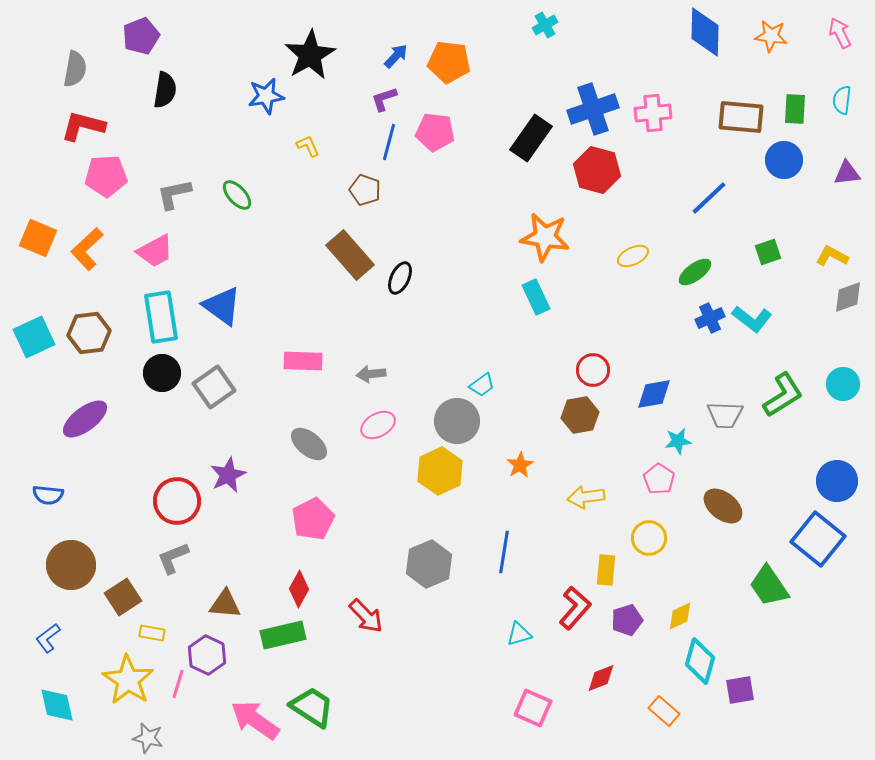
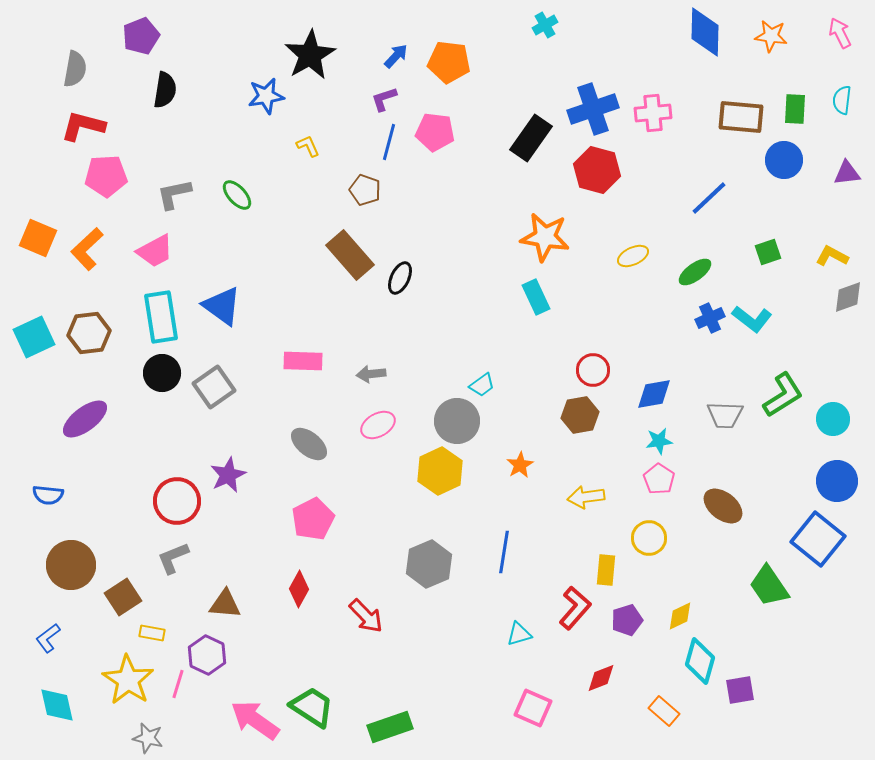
cyan circle at (843, 384): moved 10 px left, 35 px down
cyan star at (678, 441): moved 19 px left
green rectangle at (283, 635): moved 107 px right, 92 px down; rotated 6 degrees counterclockwise
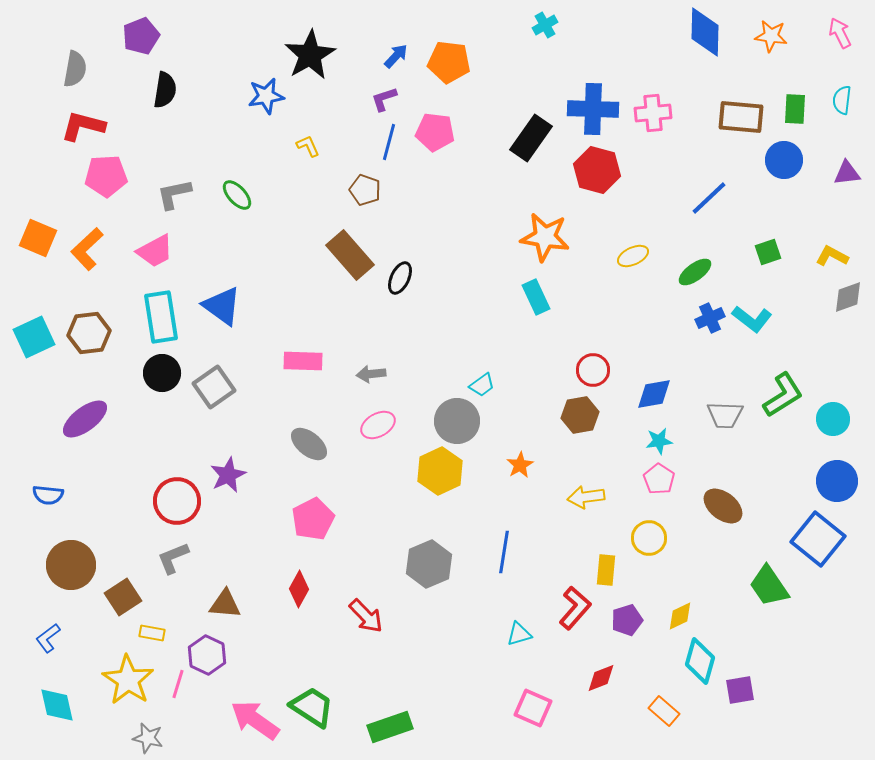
blue cross at (593, 109): rotated 21 degrees clockwise
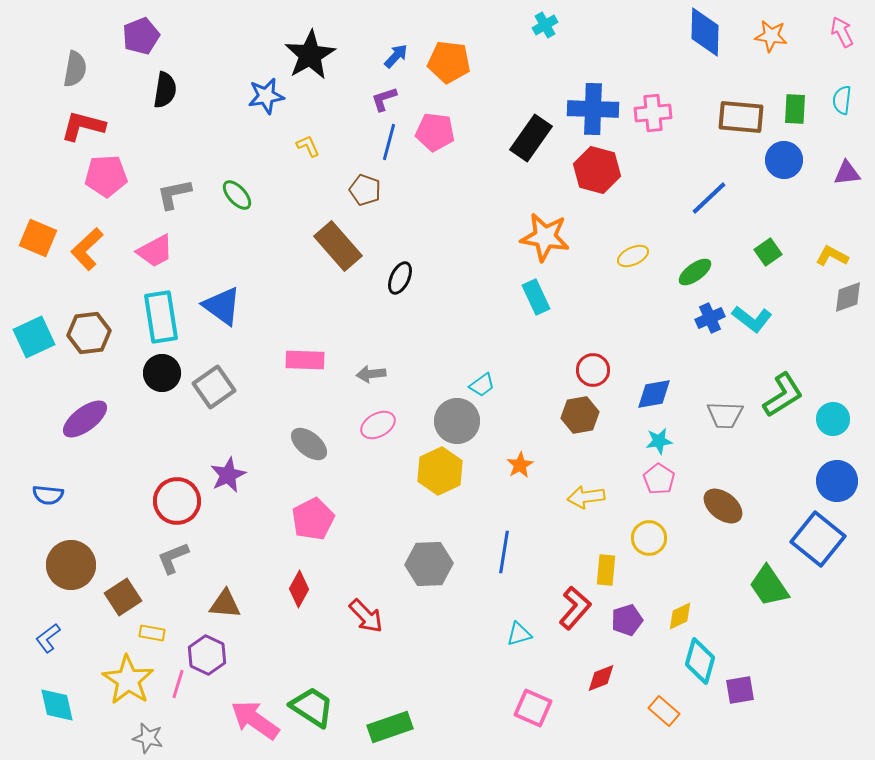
pink arrow at (840, 33): moved 2 px right, 1 px up
green square at (768, 252): rotated 16 degrees counterclockwise
brown rectangle at (350, 255): moved 12 px left, 9 px up
pink rectangle at (303, 361): moved 2 px right, 1 px up
gray hexagon at (429, 564): rotated 21 degrees clockwise
